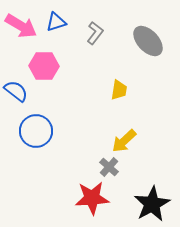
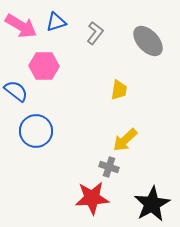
yellow arrow: moved 1 px right, 1 px up
gray cross: rotated 24 degrees counterclockwise
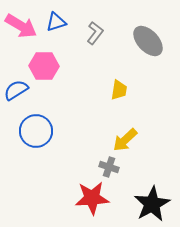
blue semicircle: moved 1 px up; rotated 70 degrees counterclockwise
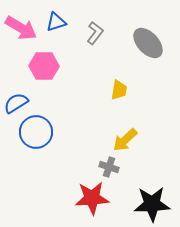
pink arrow: moved 2 px down
gray ellipse: moved 2 px down
blue semicircle: moved 13 px down
blue circle: moved 1 px down
black star: rotated 27 degrees clockwise
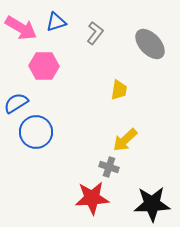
gray ellipse: moved 2 px right, 1 px down
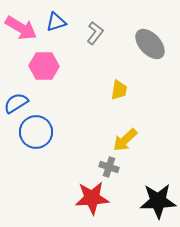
black star: moved 6 px right, 3 px up
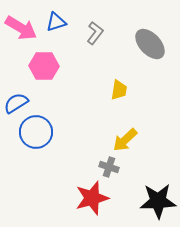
red star: rotated 12 degrees counterclockwise
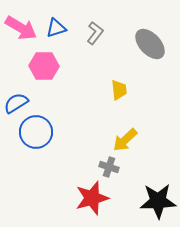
blue triangle: moved 6 px down
yellow trapezoid: rotated 15 degrees counterclockwise
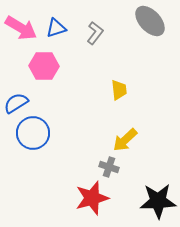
gray ellipse: moved 23 px up
blue circle: moved 3 px left, 1 px down
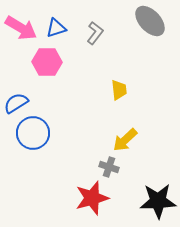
pink hexagon: moved 3 px right, 4 px up
